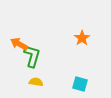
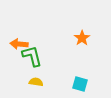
orange arrow: rotated 24 degrees counterclockwise
green L-shape: rotated 30 degrees counterclockwise
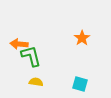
green L-shape: moved 1 px left
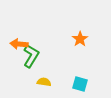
orange star: moved 2 px left, 1 px down
green L-shape: rotated 45 degrees clockwise
yellow semicircle: moved 8 px right
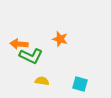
orange star: moved 20 px left; rotated 21 degrees counterclockwise
green L-shape: rotated 85 degrees clockwise
yellow semicircle: moved 2 px left, 1 px up
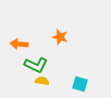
orange star: moved 2 px up
green L-shape: moved 5 px right, 9 px down
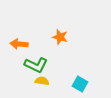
cyan square: rotated 14 degrees clockwise
